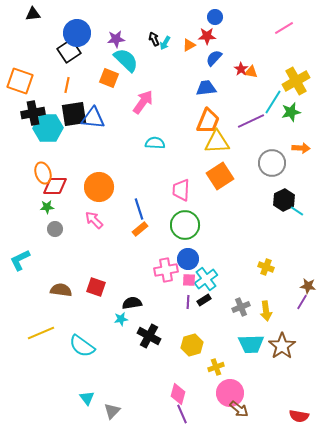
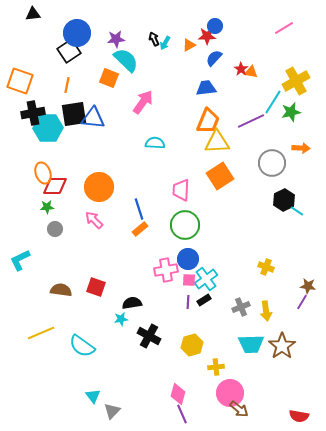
blue circle at (215, 17): moved 9 px down
yellow cross at (216, 367): rotated 14 degrees clockwise
cyan triangle at (87, 398): moved 6 px right, 2 px up
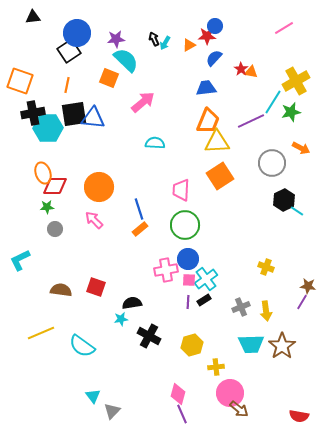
black triangle at (33, 14): moved 3 px down
pink arrow at (143, 102): rotated 15 degrees clockwise
orange arrow at (301, 148): rotated 24 degrees clockwise
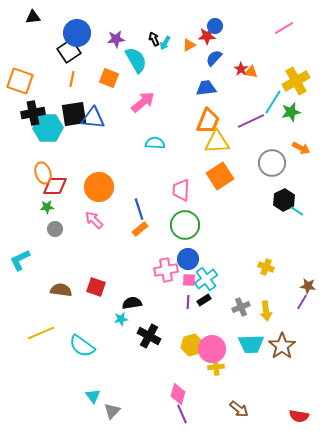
cyan semicircle at (126, 60): moved 10 px right; rotated 16 degrees clockwise
orange line at (67, 85): moved 5 px right, 6 px up
pink circle at (230, 393): moved 18 px left, 44 px up
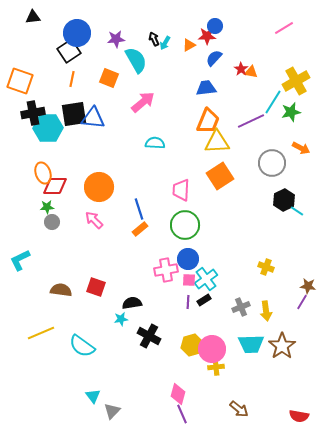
gray circle at (55, 229): moved 3 px left, 7 px up
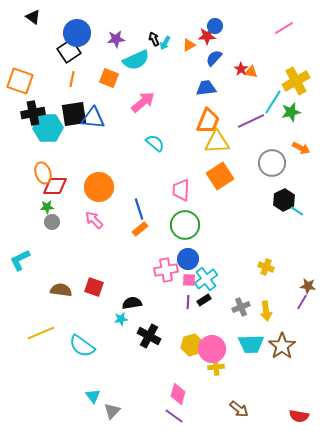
black triangle at (33, 17): rotated 42 degrees clockwise
cyan semicircle at (136, 60): rotated 96 degrees clockwise
cyan semicircle at (155, 143): rotated 36 degrees clockwise
red square at (96, 287): moved 2 px left
purple line at (182, 414): moved 8 px left, 2 px down; rotated 30 degrees counterclockwise
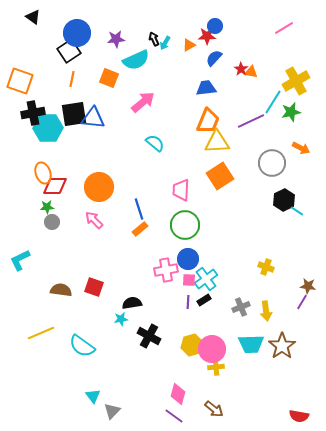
brown arrow at (239, 409): moved 25 px left
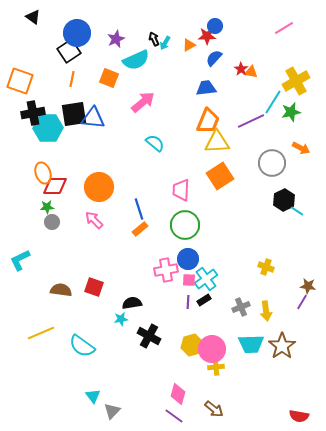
purple star at (116, 39): rotated 18 degrees counterclockwise
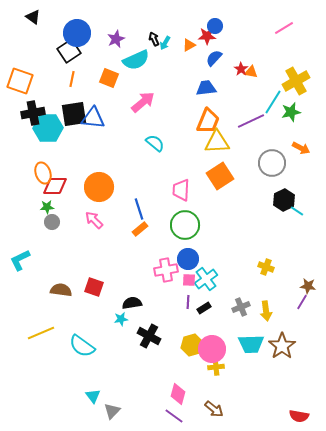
black rectangle at (204, 300): moved 8 px down
